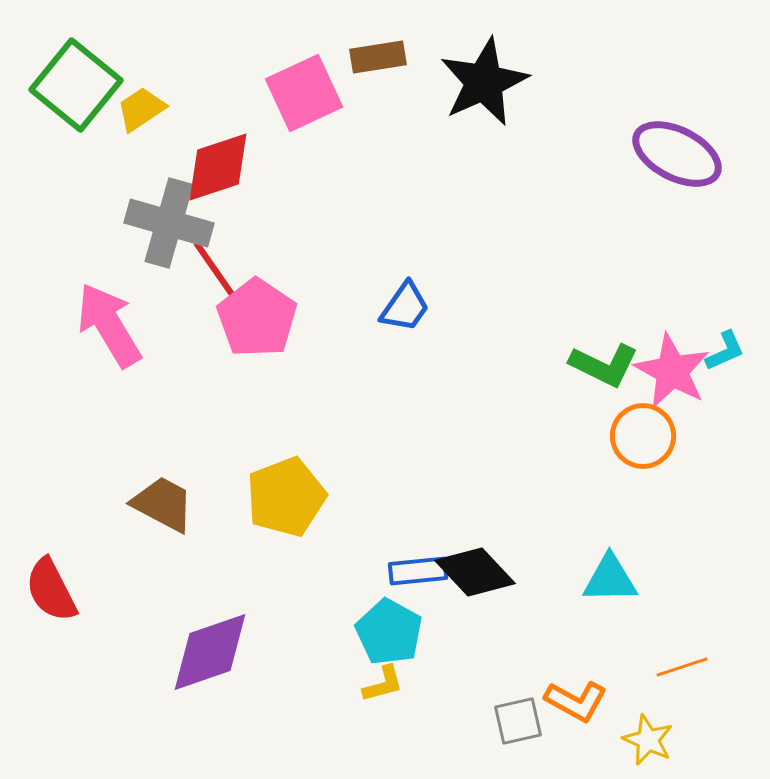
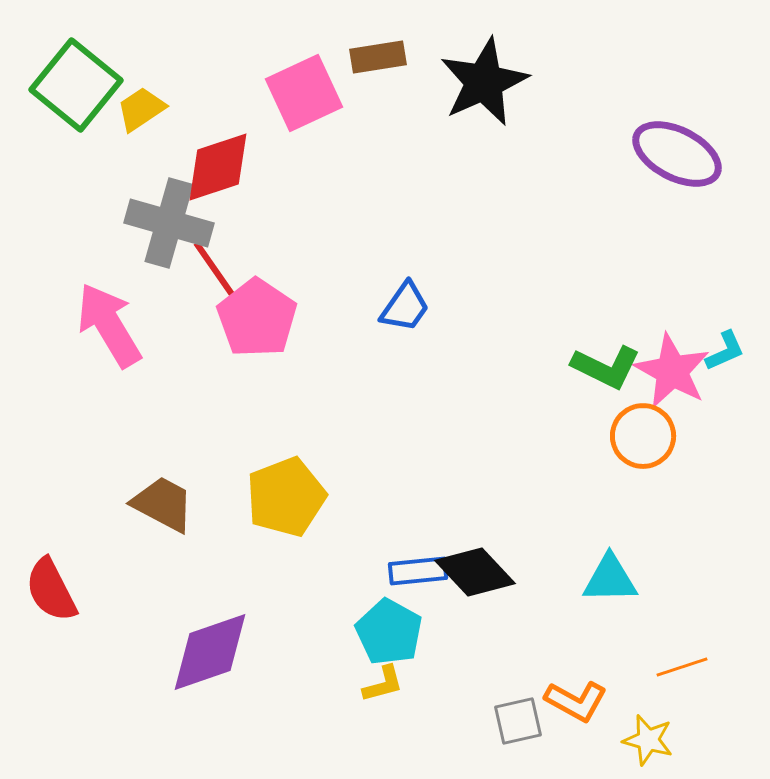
green L-shape: moved 2 px right, 2 px down
yellow star: rotated 9 degrees counterclockwise
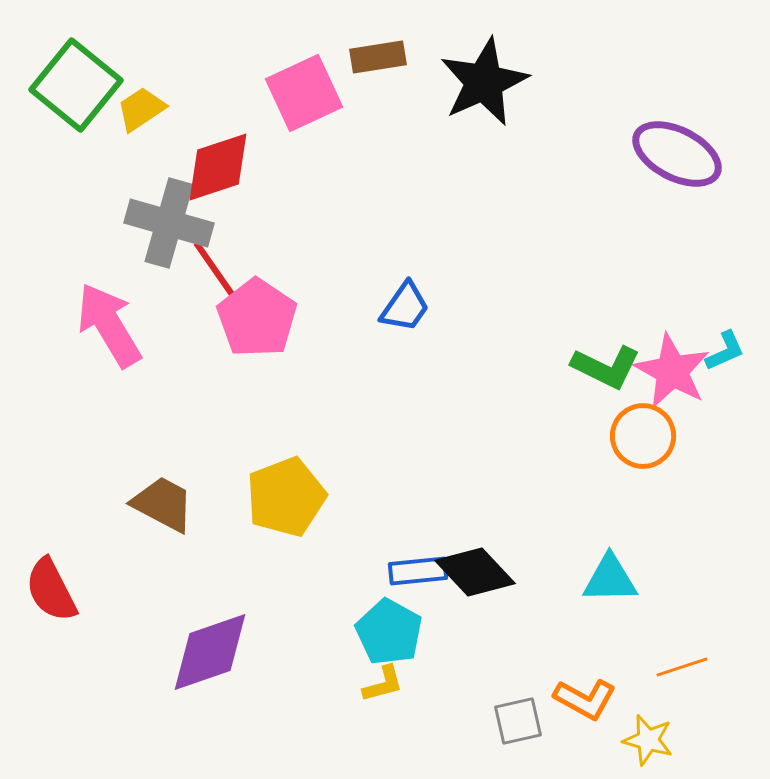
orange L-shape: moved 9 px right, 2 px up
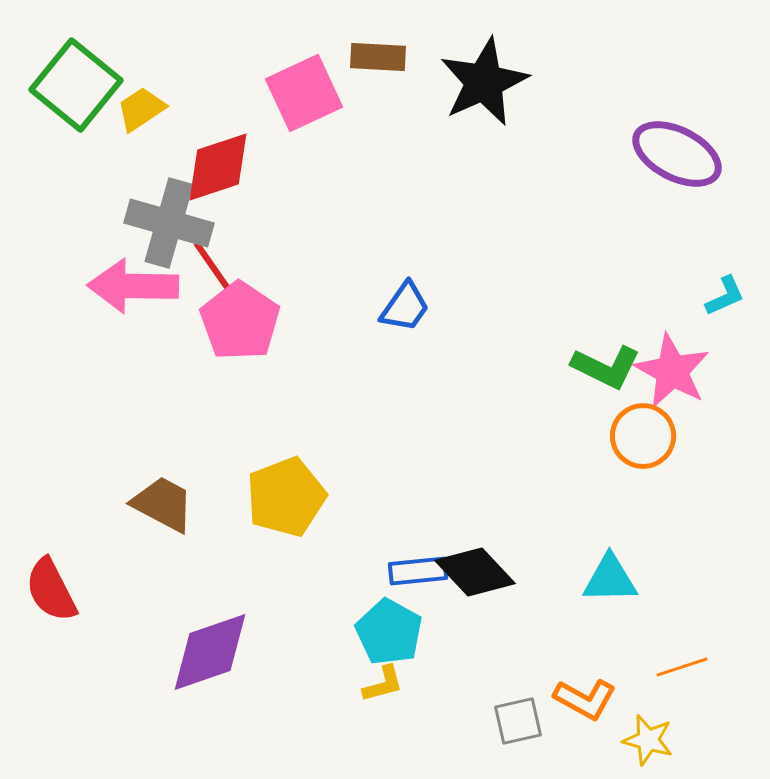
brown rectangle: rotated 12 degrees clockwise
pink pentagon: moved 17 px left, 3 px down
pink arrow: moved 24 px right, 39 px up; rotated 58 degrees counterclockwise
cyan L-shape: moved 55 px up
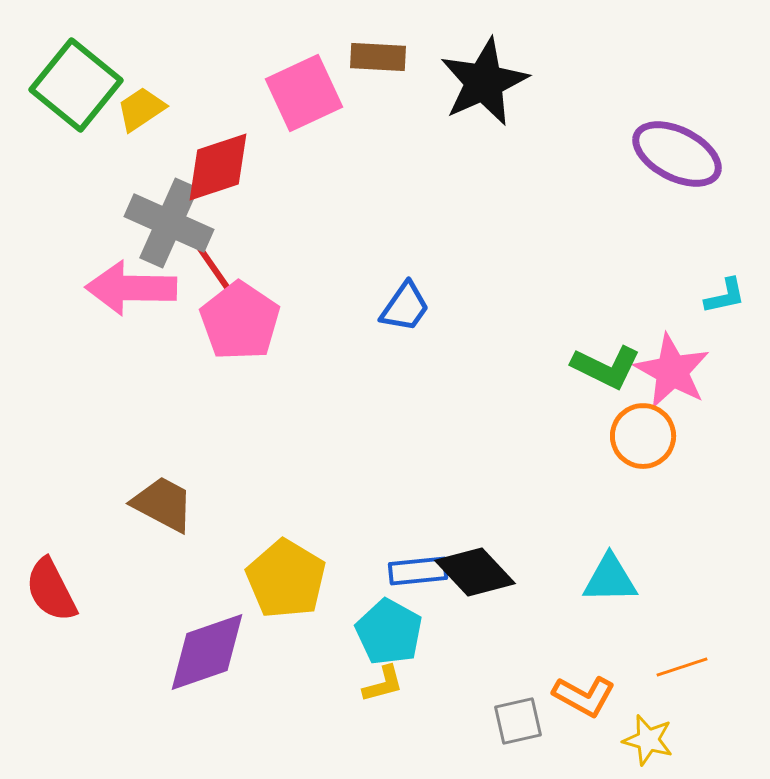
gray cross: rotated 8 degrees clockwise
pink arrow: moved 2 px left, 2 px down
cyan L-shape: rotated 12 degrees clockwise
yellow pentagon: moved 82 px down; rotated 20 degrees counterclockwise
purple diamond: moved 3 px left
orange L-shape: moved 1 px left, 3 px up
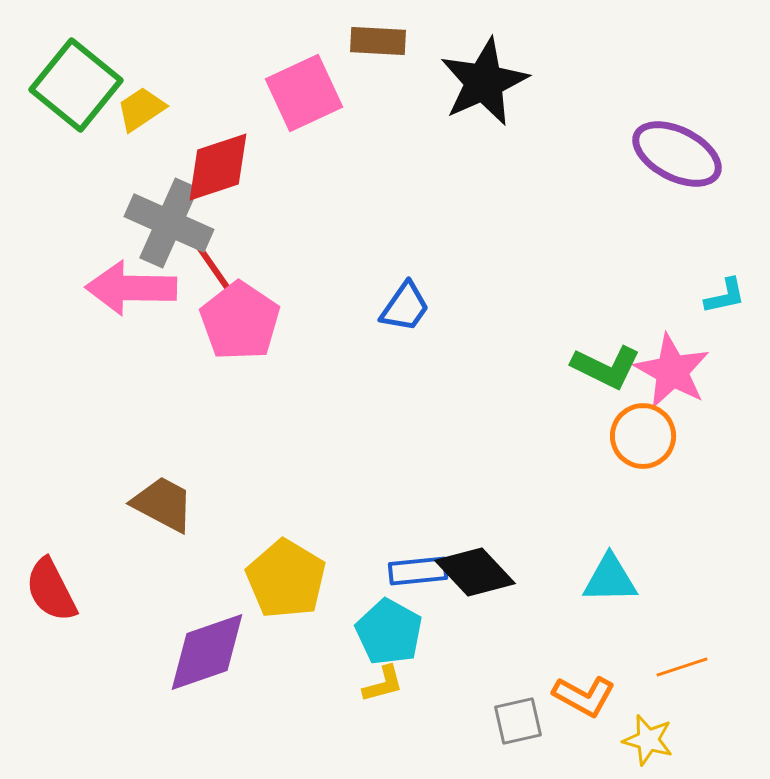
brown rectangle: moved 16 px up
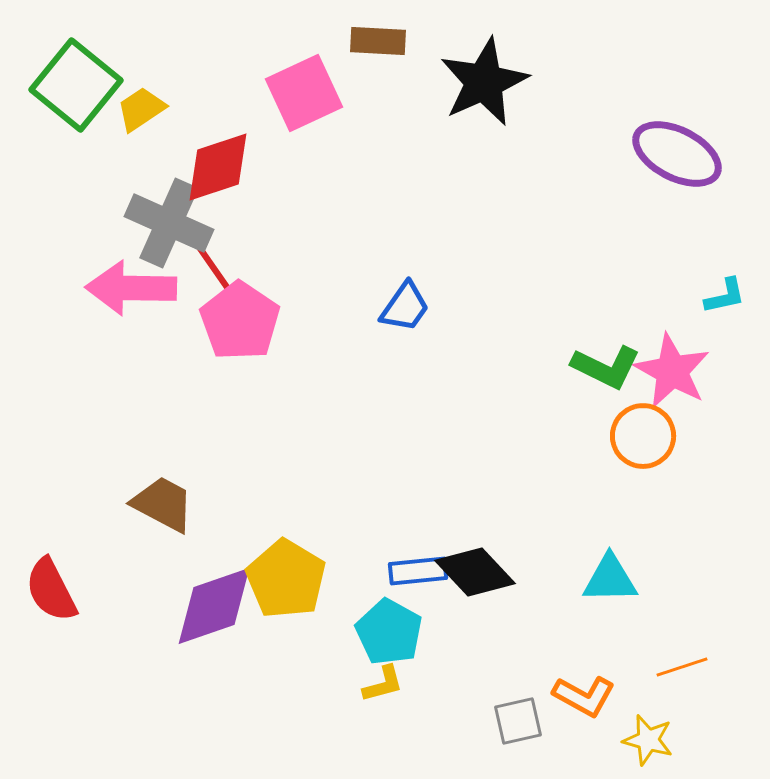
purple diamond: moved 7 px right, 46 px up
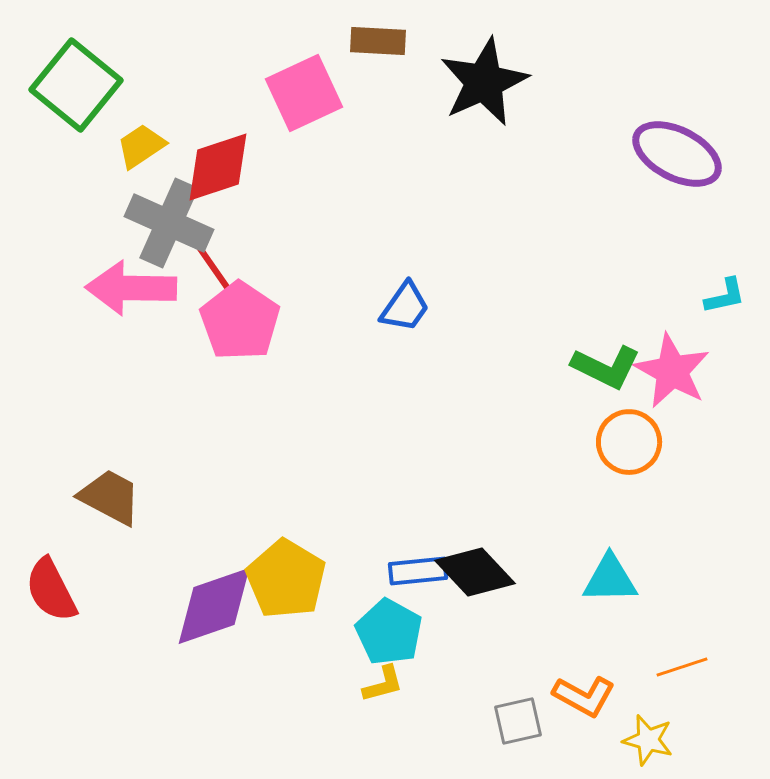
yellow trapezoid: moved 37 px down
orange circle: moved 14 px left, 6 px down
brown trapezoid: moved 53 px left, 7 px up
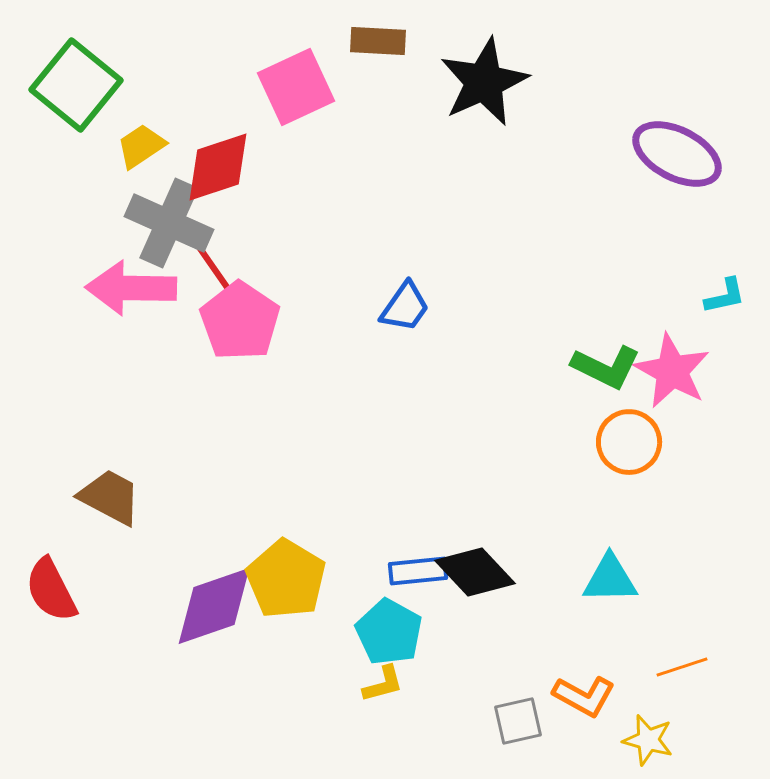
pink square: moved 8 px left, 6 px up
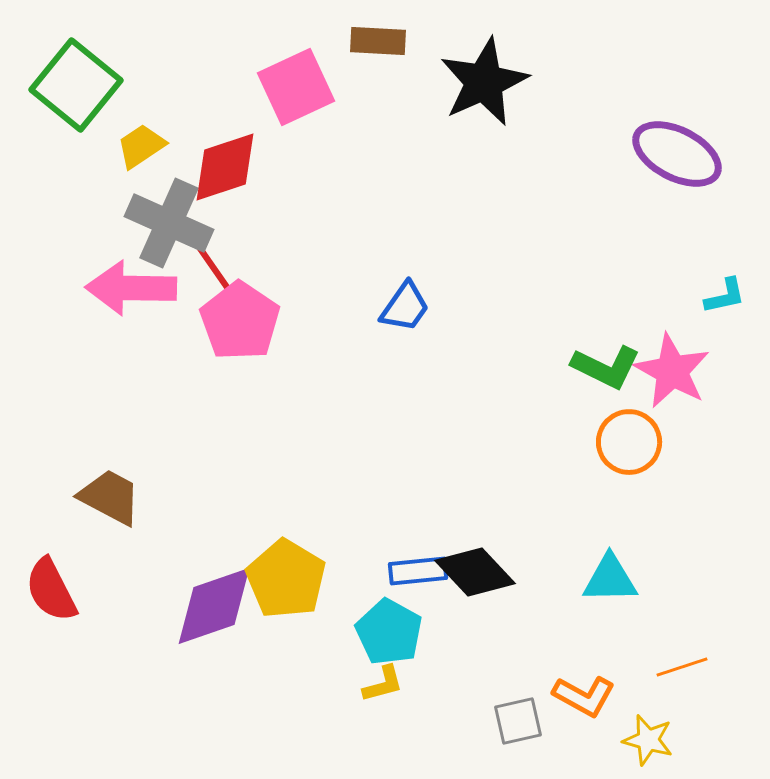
red diamond: moved 7 px right
